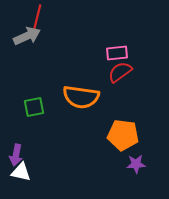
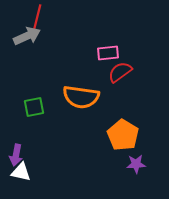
pink rectangle: moved 9 px left
orange pentagon: rotated 24 degrees clockwise
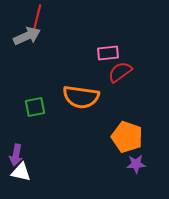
green square: moved 1 px right
orange pentagon: moved 4 px right, 2 px down; rotated 12 degrees counterclockwise
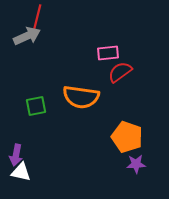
green square: moved 1 px right, 1 px up
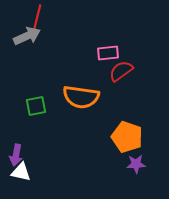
red semicircle: moved 1 px right, 1 px up
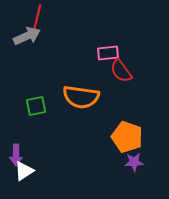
red semicircle: rotated 90 degrees counterclockwise
purple arrow: rotated 10 degrees counterclockwise
purple star: moved 2 px left, 2 px up
white triangle: moved 3 px right, 1 px up; rotated 45 degrees counterclockwise
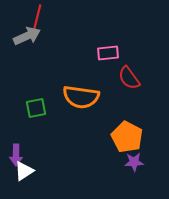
red semicircle: moved 8 px right, 7 px down
green square: moved 2 px down
orange pentagon: rotated 8 degrees clockwise
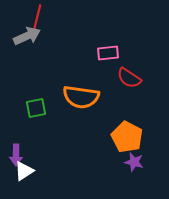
red semicircle: rotated 20 degrees counterclockwise
purple star: rotated 18 degrees clockwise
